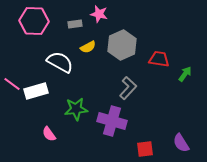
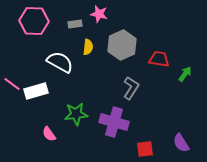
yellow semicircle: rotated 56 degrees counterclockwise
gray L-shape: moved 3 px right; rotated 10 degrees counterclockwise
green star: moved 5 px down
purple cross: moved 2 px right, 1 px down
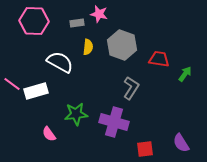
gray rectangle: moved 2 px right, 1 px up
gray hexagon: rotated 16 degrees counterclockwise
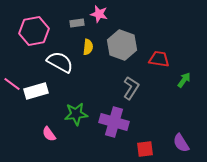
pink hexagon: moved 10 px down; rotated 12 degrees counterclockwise
green arrow: moved 1 px left, 6 px down
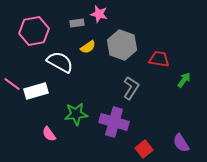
yellow semicircle: rotated 49 degrees clockwise
red square: moved 1 px left; rotated 30 degrees counterclockwise
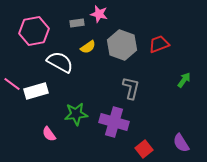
red trapezoid: moved 15 px up; rotated 30 degrees counterclockwise
gray L-shape: rotated 20 degrees counterclockwise
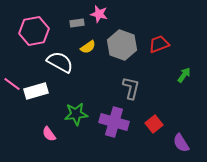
green arrow: moved 5 px up
red square: moved 10 px right, 25 px up
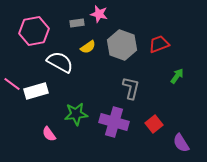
green arrow: moved 7 px left, 1 px down
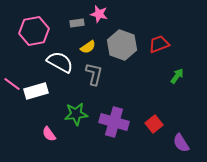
gray L-shape: moved 37 px left, 14 px up
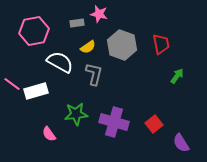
red trapezoid: moved 2 px right; rotated 100 degrees clockwise
